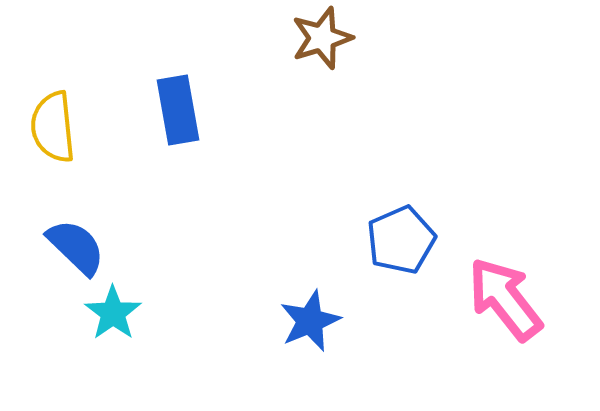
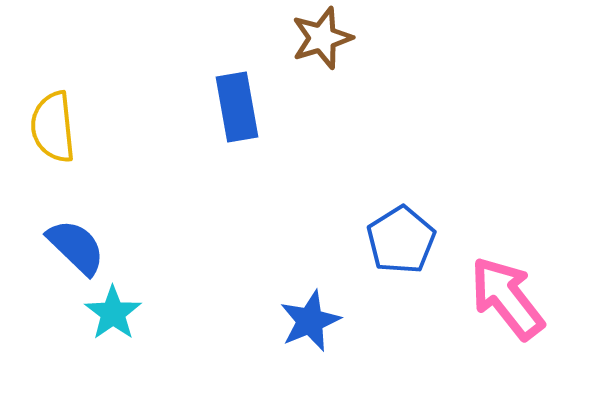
blue rectangle: moved 59 px right, 3 px up
blue pentagon: rotated 8 degrees counterclockwise
pink arrow: moved 2 px right, 1 px up
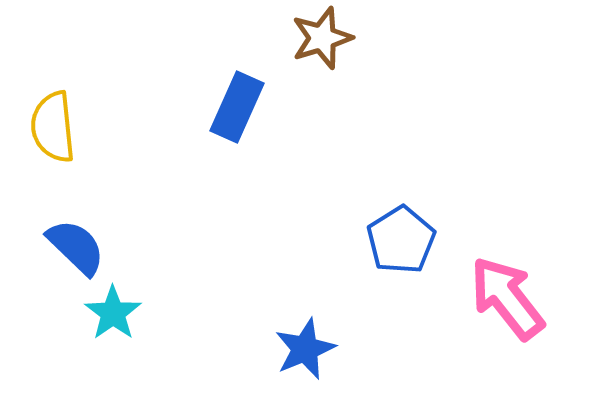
blue rectangle: rotated 34 degrees clockwise
blue star: moved 5 px left, 28 px down
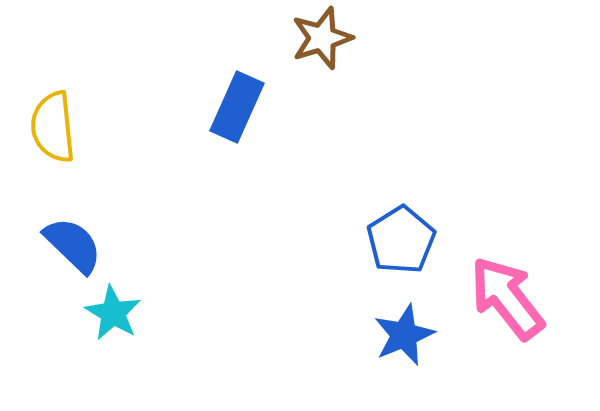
blue semicircle: moved 3 px left, 2 px up
cyan star: rotated 6 degrees counterclockwise
blue star: moved 99 px right, 14 px up
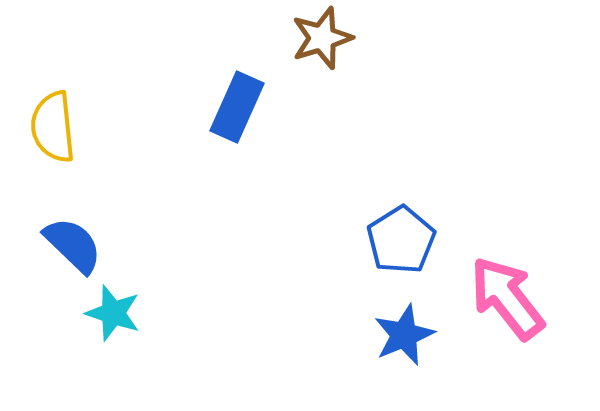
cyan star: rotated 12 degrees counterclockwise
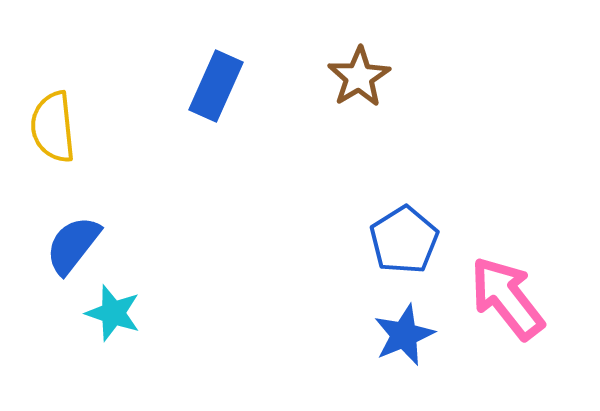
brown star: moved 37 px right, 39 px down; rotated 14 degrees counterclockwise
blue rectangle: moved 21 px left, 21 px up
blue pentagon: moved 3 px right
blue semicircle: rotated 96 degrees counterclockwise
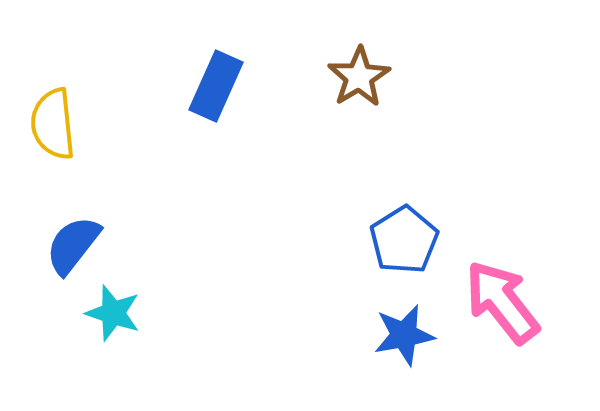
yellow semicircle: moved 3 px up
pink arrow: moved 5 px left, 4 px down
blue star: rotated 12 degrees clockwise
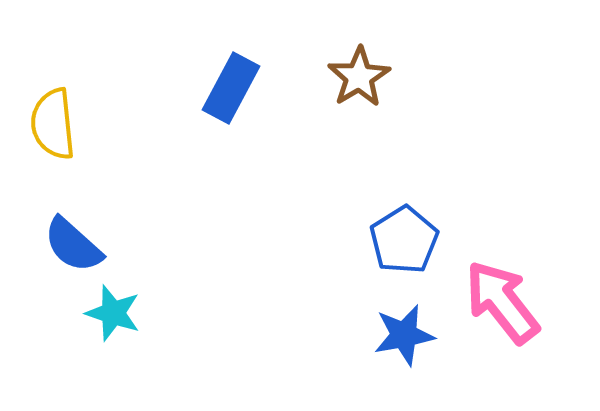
blue rectangle: moved 15 px right, 2 px down; rotated 4 degrees clockwise
blue semicircle: rotated 86 degrees counterclockwise
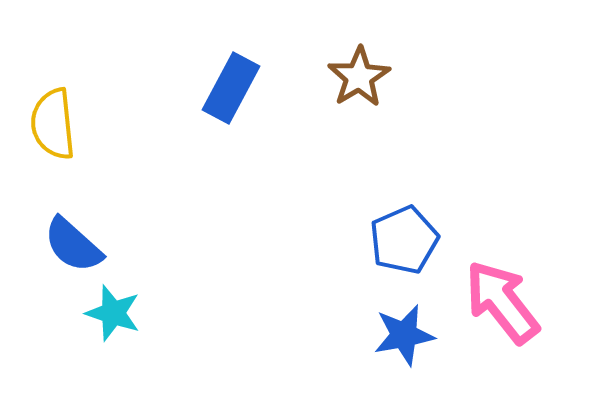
blue pentagon: rotated 8 degrees clockwise
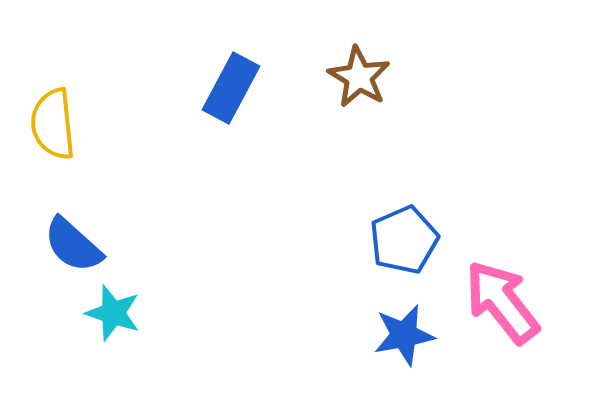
brown star: rotated 10 degrees counterclockwise
